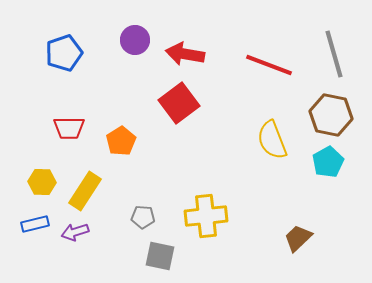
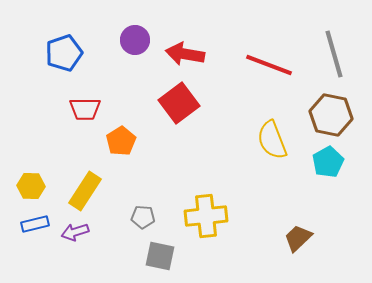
red trapezoid: moved 16 px right, 19 px up
yellow hexagon: moved 11 px left, 4 px down
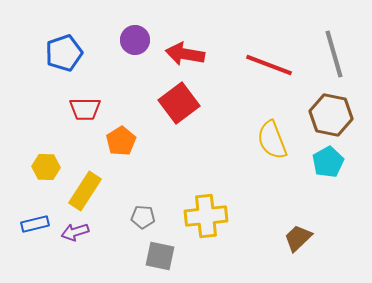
yellow hexagon: moved 15 px right, 19 px up
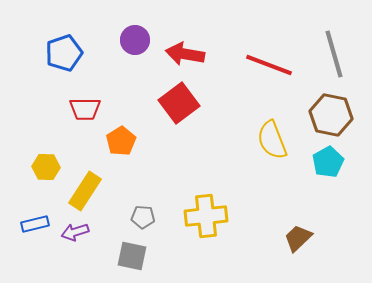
gray square: moved 28 px left
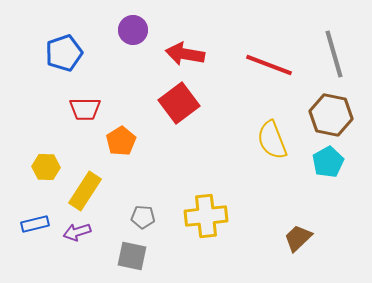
purple circle: moved 2 px left, 10 px up
purple arrow: moved 2 px right
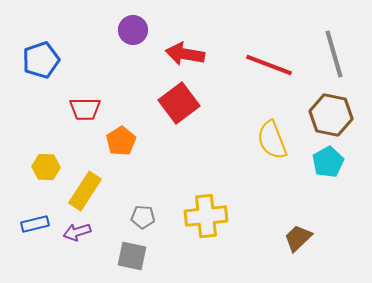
blue pentagon: moved 23 px left, 7 px down
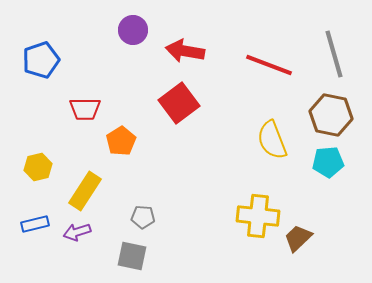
red arrow: moved 3 px up
cyan pentagon: rotated 24 degrees clockwise
yellow hexagon: moved 8 px left; rotated 16 degrees counterclockwise
yellow cross: moved 52 px right; rotated 12 degrees clockwise
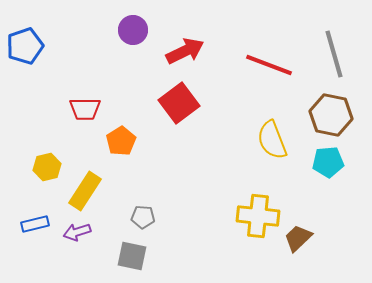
red arrow: rotated 144 degrees clockwise
blue pentagon: moved 16 px left, 14 px up
yellow hexagon: moved 9 px right
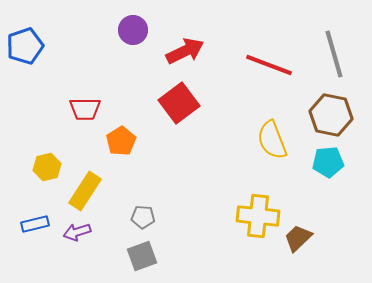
gray square: moved 10 px right; rotated 32 degrees counterclockwise
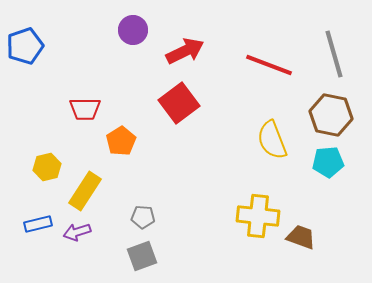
blue rectangle: moved 3 px right
brown trapezoid: moved 3 px right, 1 px up; rotated 64 degrees clockwise
